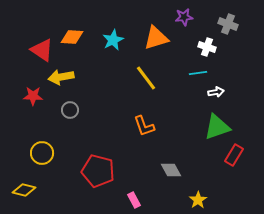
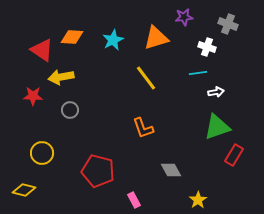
orange L-shape: moved 1 px left, 2 px down
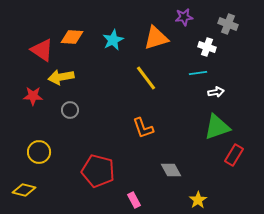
yellow circle: moved 3 px left, 1 px up
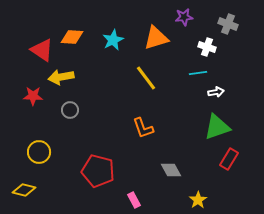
red rectangle: moved 5 px left, 4 px down
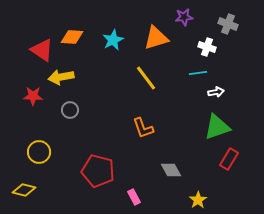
pink rectangle: moved 3 px up
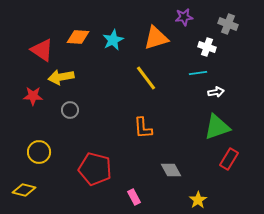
orange diamond: moved 6 px right
orange L-shape: rotated 15 degrees clockwise
red pentagon: moved 3 px left, 2 px up
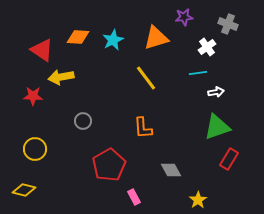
white cross: rotated 36 degrees clockwise
gray circle: moved 13 px right, 11 px down
yellow circle: moved 4 px left, 3 px up
red pentagon: moved 14 px right, 4 px up; rotated 28 degrees clockwise
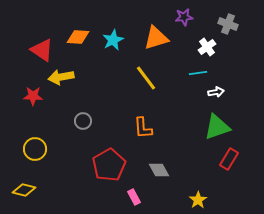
gray diamond: moved 12 px left
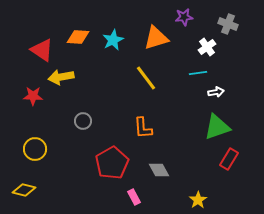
red pentagon: moved 3 px right, 2 px up
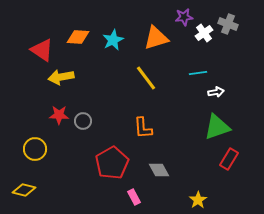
white cross: moved 3 px left, 14 px up
red star: moved 26 px right, 19 px down
